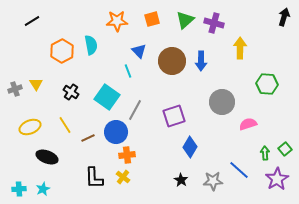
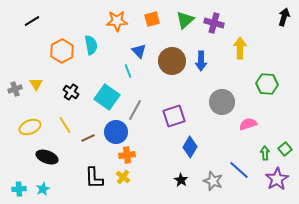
gray star: rotated 24 degrees clockwise
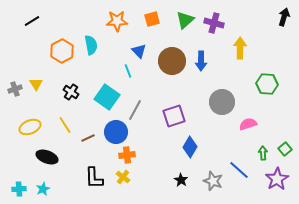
green arrow: moved 2 px left
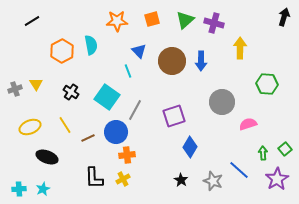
yellow cross: moved 2 px down; rotated 24 degrees clockwise
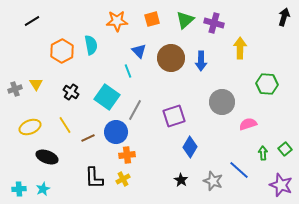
brown circle: moved 1 px left, 3 px up
purple star: moved 4 px right, 6 px down; rotated 20 degrees counterclockwise
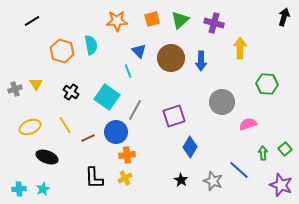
green triangle: moved 5 px left
orange hexagon: rotated 15 degrees counterclockwise
yellow cross: moved 2 px right, 1 px up
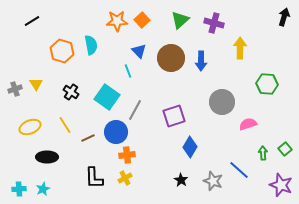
orange square: moved 10 px left, 1 px down; rotated 28 degrees counterclockwise
black ellipse: rotated 20 degrees counterclockwise
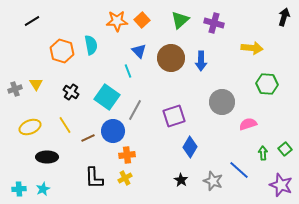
yellow arrow: moved 12 px right; rotated 95 degrees clockwise
blue circle: moved 3 px left, 1 px up
